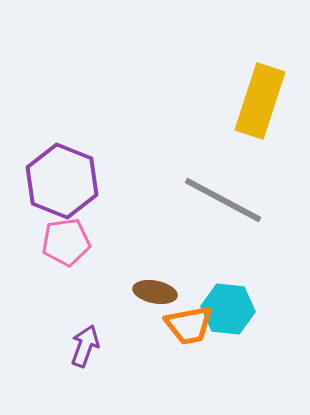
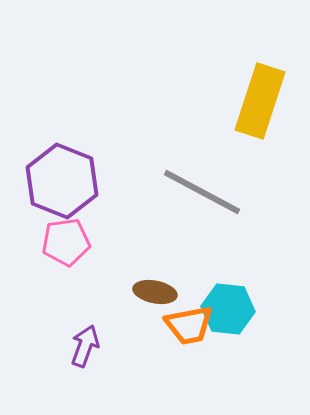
gray line: moved 21 px left, 8 px up
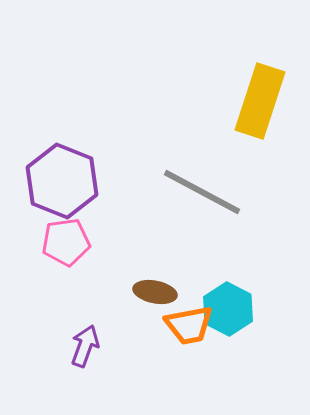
cyan hexagon: rotated 21 degrees clockwise
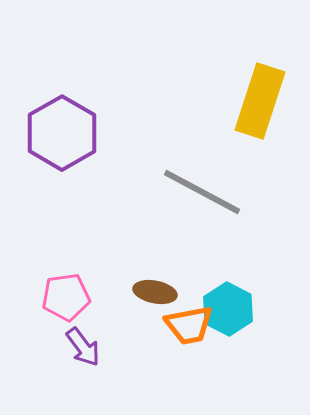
purple hexagon: moved 48 px up; rotated 8 degrees clockwise
pink pentagon: moved 55 px down
purple arrow: moved 2 px left, 1 px down; rotated 123 degrees clockwise
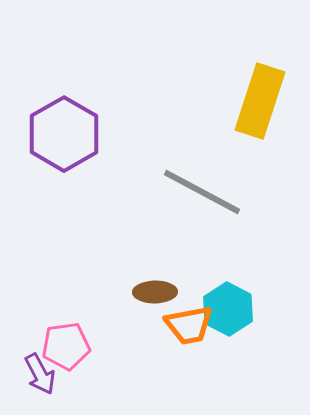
purple hexagon: moved 2 px right, 1 px down
brown ellipse: rotated 12 degrees counterclockwise
pink pentagon: moved 49 px down
purple arrow: moved 43 px left, 27 px down; rotated 9 degrees clockwise
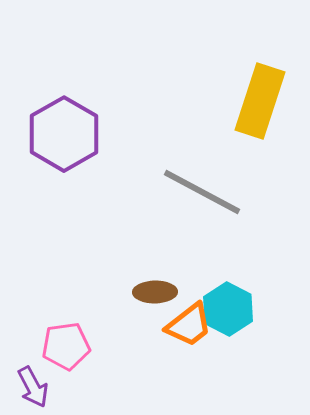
orange trapezoid: rotated 27 degrees counterclockwise
purple arrow: moved 7 px left, 13 px down
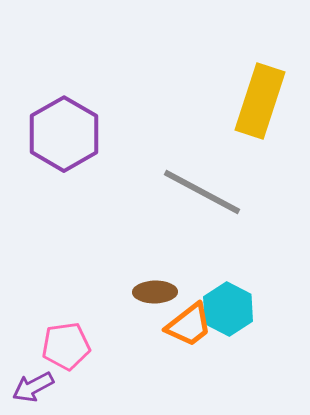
purple arrow: rotated 90 degrees clockwise
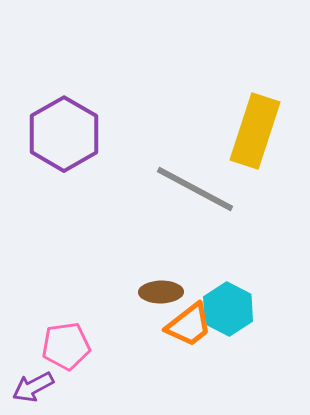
yellow rectangle: moved 5 px left, 30 px down
gray line: moved 7 px left, 3 px up
brown ellipse: moved 6 px right
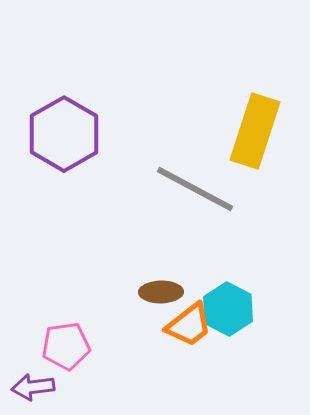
purple arrow: rotated 21 degrees clockwise
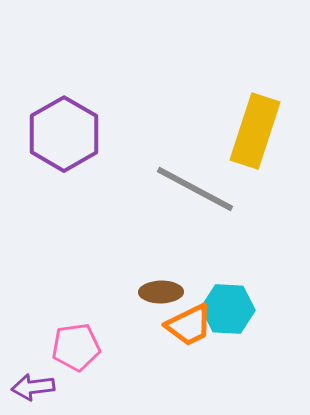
cyan hexagon: rotated 24 degrees counterclockwise
orange trapezoid: rotated 12 degrees clockwise
pink pentagon: moved 10 px right, 1 px down
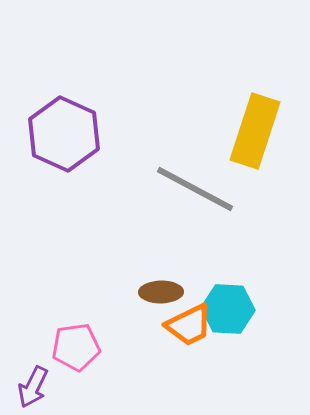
purple hexagon: rotated 6 degrees counterclockwise
purple arrow: rotated 57 degrees counterclockwise
